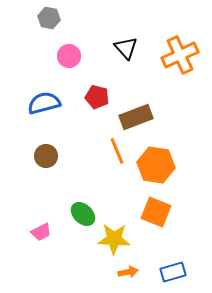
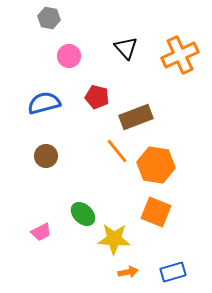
orange line: rotated 16 degrees counterclockwise
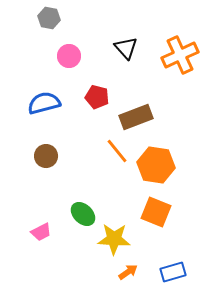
orange arrow: rotated 24 degrees counterclockwise
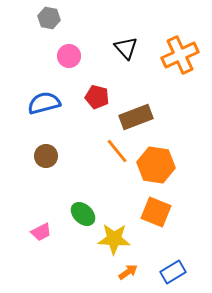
blue rectangle: rotated 15 degrees counterclockwise
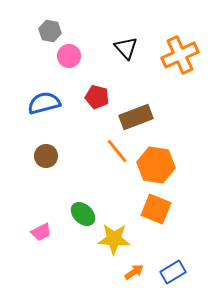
gray hexagon: moved 1 px right, 13 px down
orange square: moved 3 px up
orange arrow: moved 6 px right
